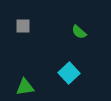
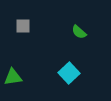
green triangle: moved 12 px left, 10 px up
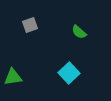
gray square: moved 7 px right, 1 px up; rotated 21 degrees counterclockwise
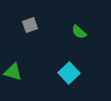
green triangle: moved 5 px up; rotated 24 degrees clockwise
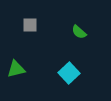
gray square: rotated 21 degrees clockwise
green triangle: moved 3 px right, 3 px up; rotated 30 degrees counterclockwise
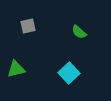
gray square: moved 2 px left, 1 px down; rotated 14 degrees counterclockwise
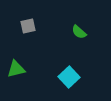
cyan square: moved 4 px down
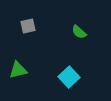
green triangle: moved 2 px right, 1 px down
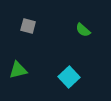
gray square: rotated 28 degrees clockwise
green semicircle: moved 4 px right, 2 px up
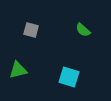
gray square: moved 3 px right, 4 px down
cyan square: rotated 30 degrees counterclockwise
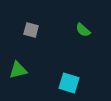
cyan square: moved 6 px down
